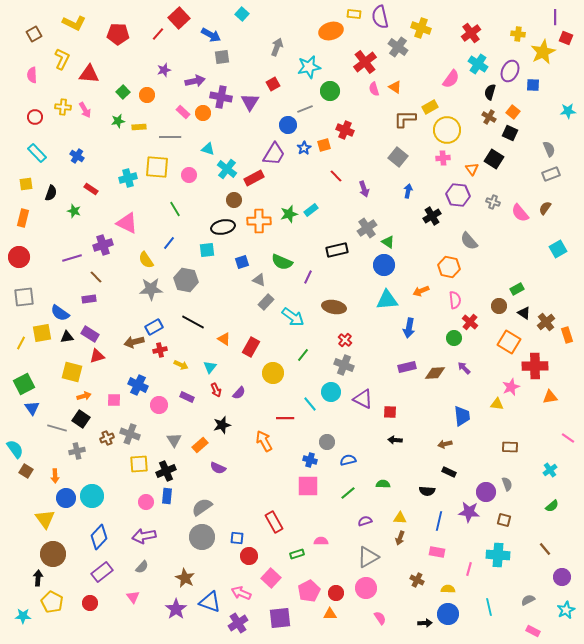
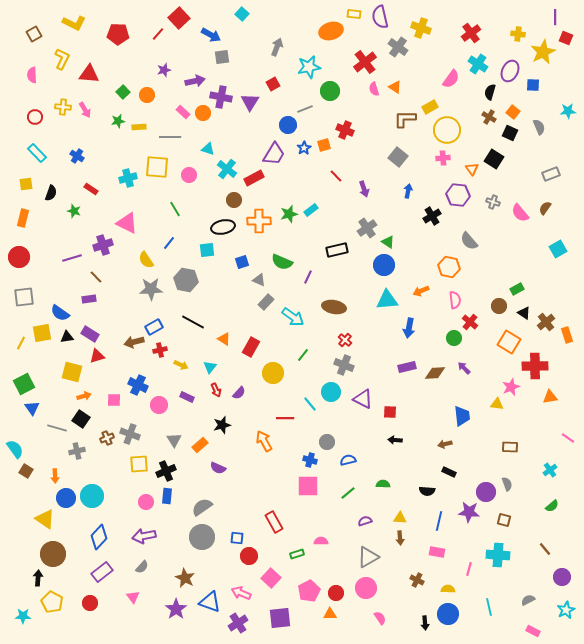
gray semicircle at (549, 149): moved 10 px left, 22 px up
yellow triangle at (45, 519): rotated 20 degrees counterclockwise
brown arrow at (400, 538): rotated 24 degrees counterclockwise
black arrow at (425, 623): rotated 88 degrees clockwise
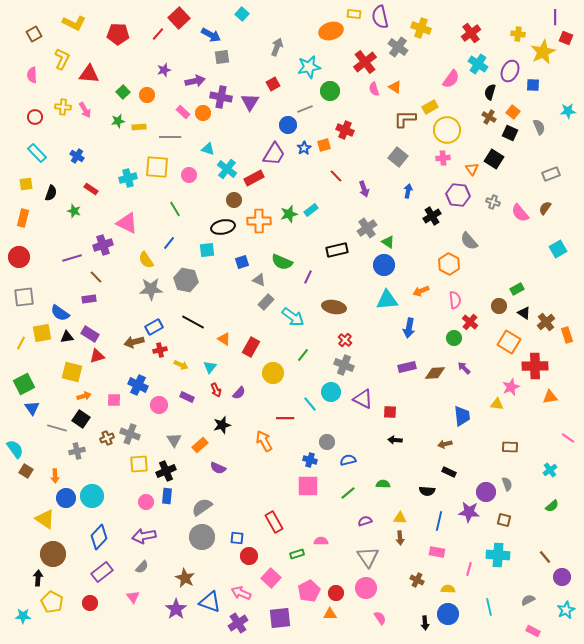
orange hexagon at (449, 267): moved 3 px up; rotated 15 degrees clockwise
brown line at (545, 549): moved 8 px down
gray triangle at (368, 557): rotated 35 degrees counterclockwise
